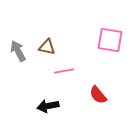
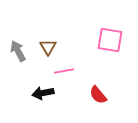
brown triangle: moved 1 px right; rotated 48 degrees clockwise
black arrow: moved 5 px left, 13 px up
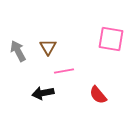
pink square: moved 1 px right, 1 px up
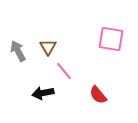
pink line: rotated 60 degrees clockwise
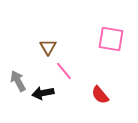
gray arrow: moved 30 px down
red semicircle: moved 2 px right
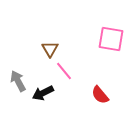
brown triangle: moved 2 px right, 2 px down
black arrow: rotated 15 degrees counterclockwise
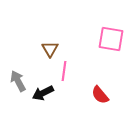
pink line: rotated 48 degrees clockwise
